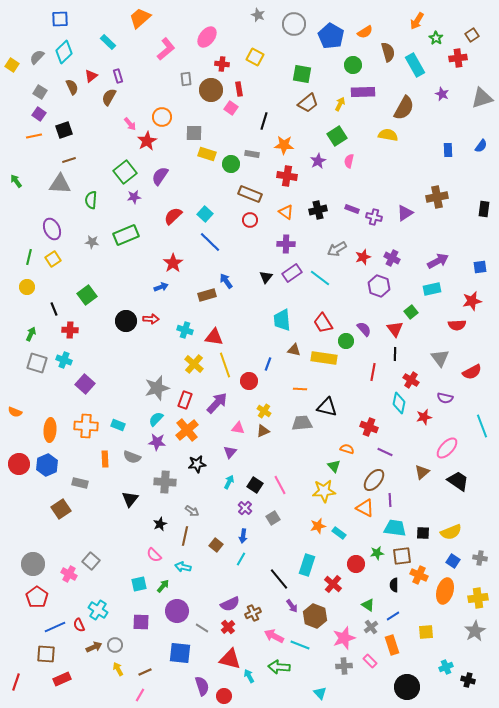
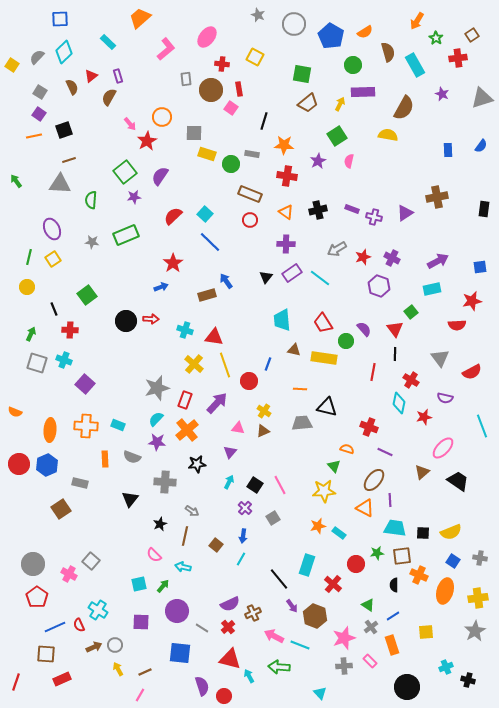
pink ellipse at (447, 448): moved 4 px left
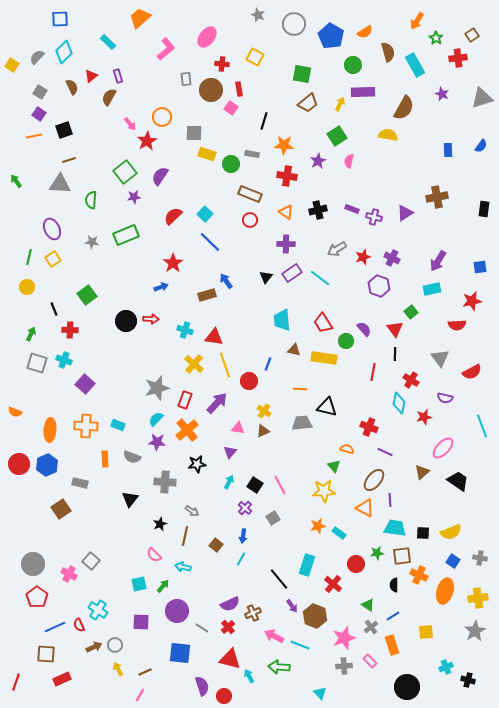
purple arrow at (438, 261): rotated 150 degrees clockwise
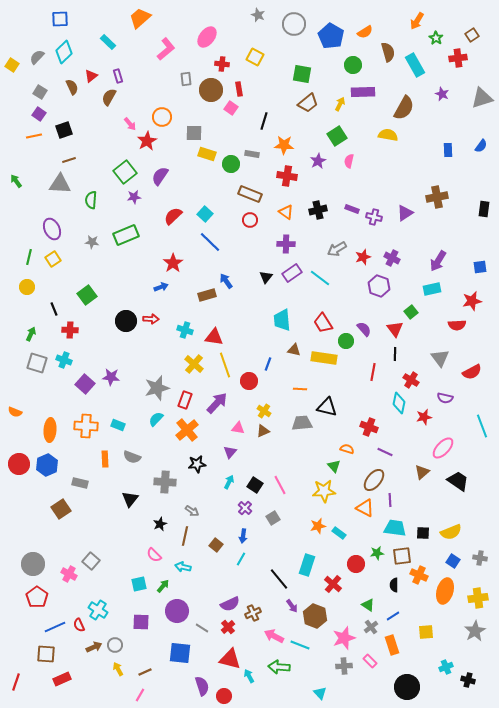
purple star at (157, 442): moved 46 px left, 65 px up
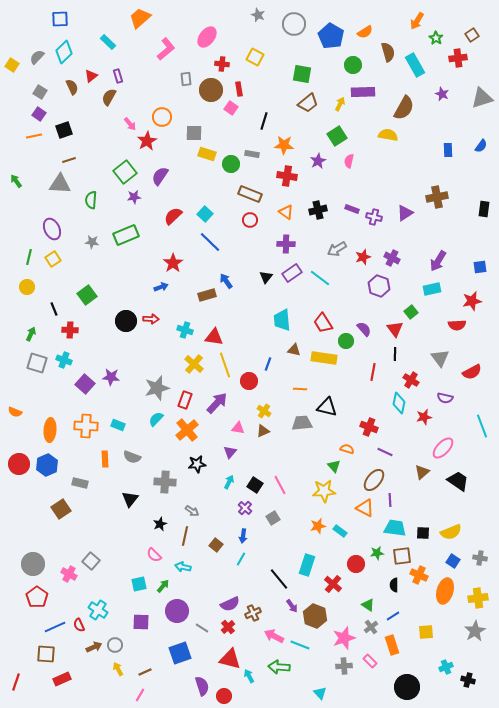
cyan rectangle at (339, 533): moved 1 px right, 2 px up
blue square at (180, 653): rotated 25 degrees counterclockwise
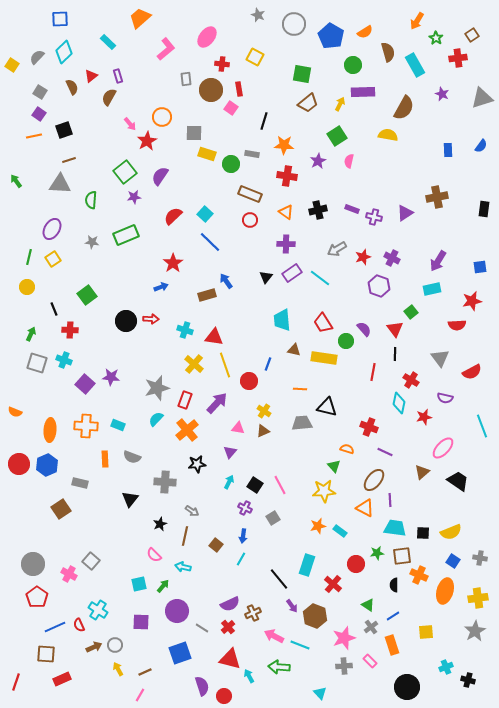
purple ellipse at (52, 229): rotated 55 degrees clockwise
purple cross at (245, 508): rotated 16 degrees counterclockwise
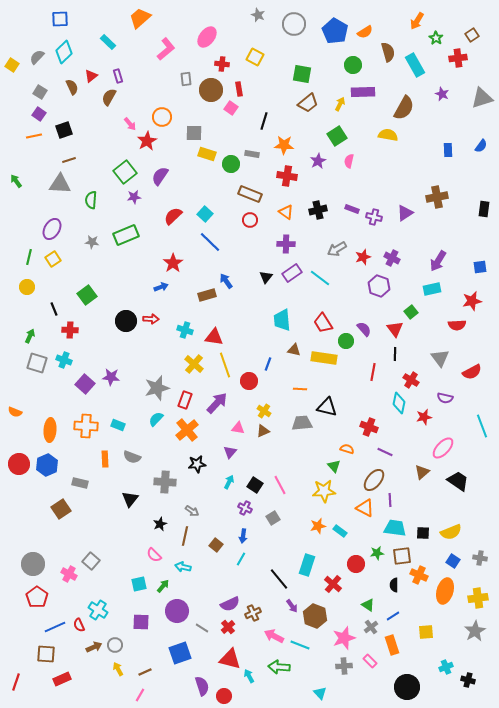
blue pentagon at (331, 36): moved 4 px right, 5 px up
green arrow at (31, 334): moved 1 px left, 2 px down
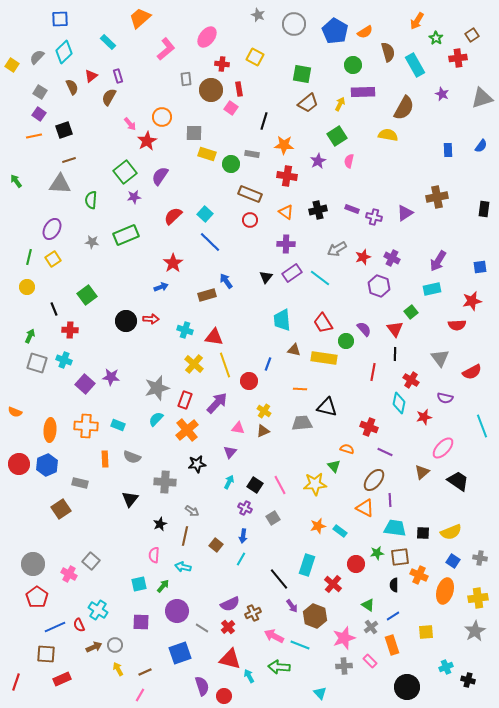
yellow star at (324, 491): moved 9 px left, 7 px up
pink semicircle at (154, 555): rotated 49 degrees clockwise
brown square at (402, 556): moved 2 px left, 1 px down
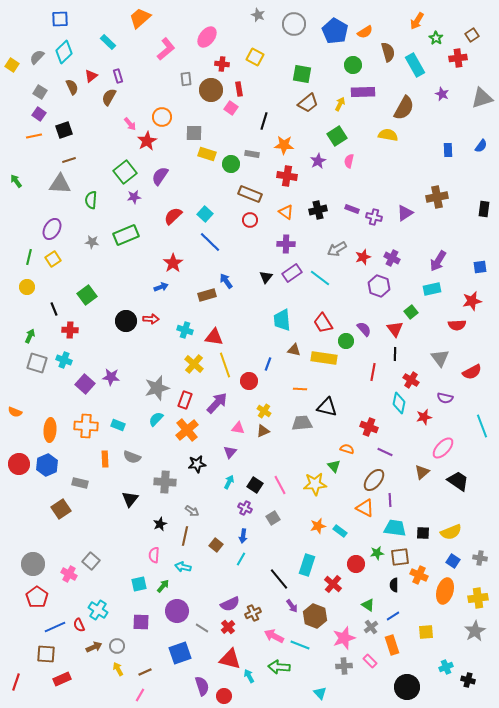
gray circle at (115, 645): moved 2 px right, 1 px down
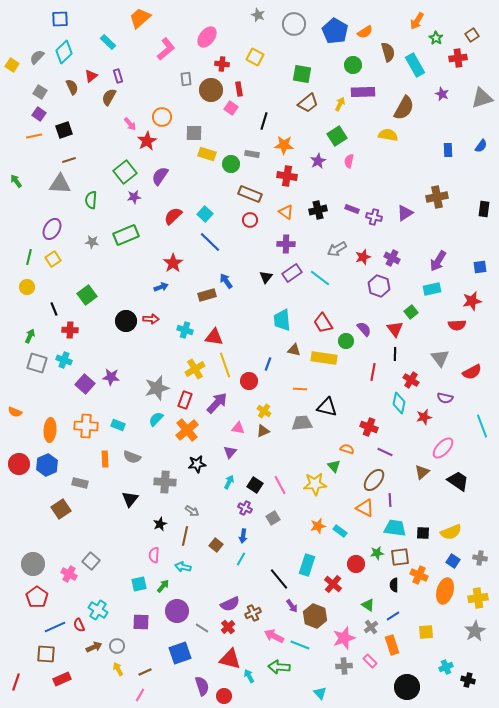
yellow cross at (194, 364): moved 1 px right, 5 px down; rotated 18 degrees clockwise
